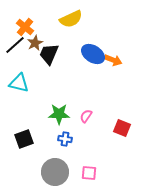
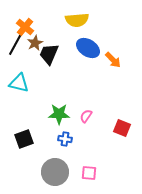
yellow semicircle: moved 6 px right, 1 px down; rotated 20 degrees clockwise
black line: rotated 20 degrees counterclockwise
blue ellipse: moved 5 px left, 6 px up
orange arrow: rotated 24 degrees clockwise
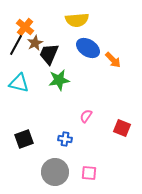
black line: moved 1 px right
green star: moved 34 px up; rotated 10 degrees counterclockwise
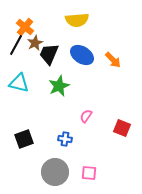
blue ellipse: moved 6 px left, 7 px down
green star: moved 6 px down; rotated 15 degrees counterclockwise
